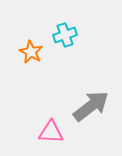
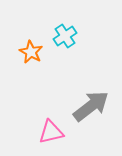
cyan cross: moved 1 px down; rotated 15 degrees counterclockwise
pink triangle: rotated 16 degrees counterclockwise
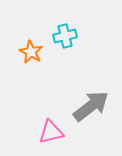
cyan cross: rotated 20 degrees clockwise
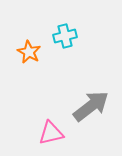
orange star: moved 2 px left
pink triangle: moved 1 px down
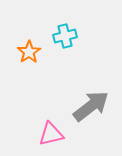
orange star: rotated 10 degrees clockwise
pink triangle: moved 1 px down
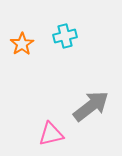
orange star: moved 7 px left, 8 px up
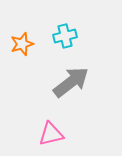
orange star: rotated 15 degrees clockwise
gray arrow: moved 20 px left, 24 px up
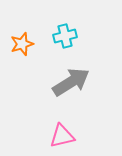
gray arrow: rotated 6 degrees clockwise
pink triangle: moved 11 px right, 2 px down
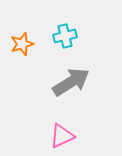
pink triangle: rotated 12 degrees counterclockwise
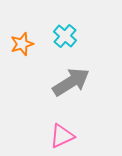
cyan cross: rotated 35 degrees counterclockwise
